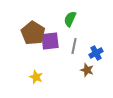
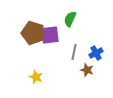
brown pentagon: rotated 15 degrees counterclockwise
purple square: moved 6 px up
gray line: moved 6 px down
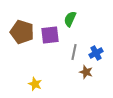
brown pentagon: moved 11 px left, 1 px up
brown star: moved 1 px left, 2 px down
yellow star: moved 1 px left, 7 px down
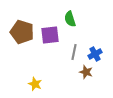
green semicircle: rotated 42 degrees counterclockwise
blue cross: moved 1 px left, 1 px down
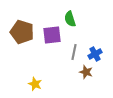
purple square: moved 2 px right
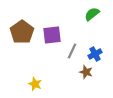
green semicircle: moved 22 px right, 5 px up; rotated 70 degrees clockwise
brown pentagon: rotated 20 degrees clockwise
gray line: moved 2 px left, 1 px up; rotated 14 degrees clockwise
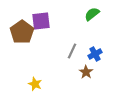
purple square: moved 11 px left, 14 px up
brown star: rotated 16 degrees clockwise
